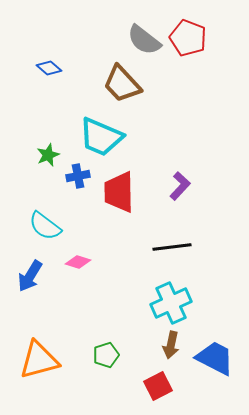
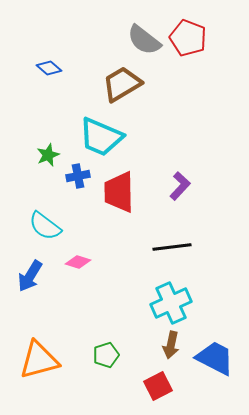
brown trapezoid: rotated 102 degrees clockwise
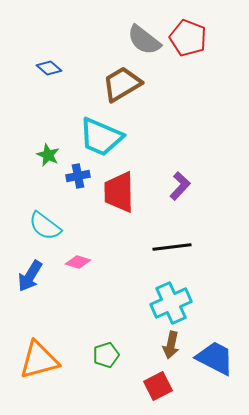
green star: rotated 25 degrees counterclockwise
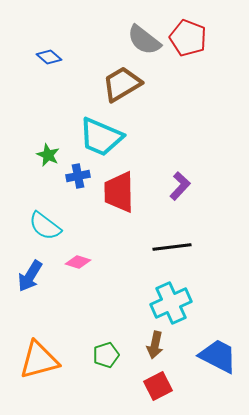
blue diamond: moved 11 px up
brown arrow: moved 16 px left
blue trapezoid: moved 3 px right, 2 px up
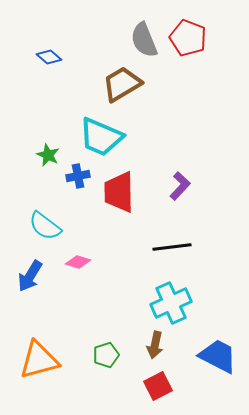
gray semicircle: rotated 30 degrees clockwise
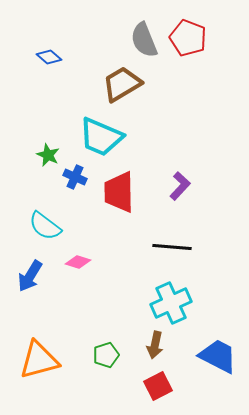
blue cross: moved 3 px left, 1 px down; rotated 35 degrees clockwise
black line: rotated 12 degrees clockwise
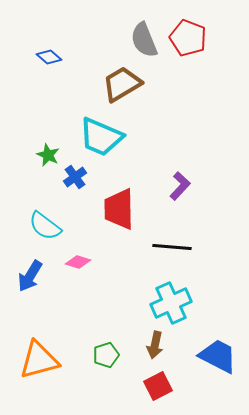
blue cross: rotated 30 degrees clockwise
red trapezoid: moved 17 px down
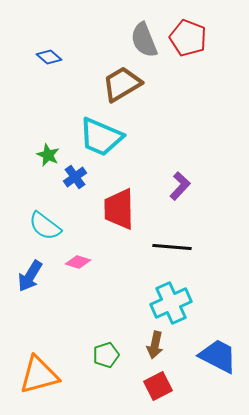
orange triangle: moved 15 px down
